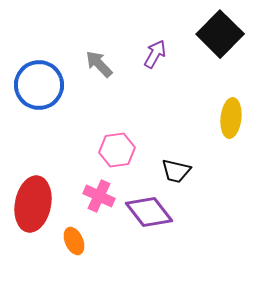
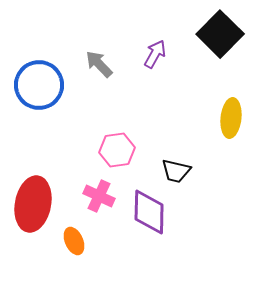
purple diamond: rotated 39 degrees clockwise
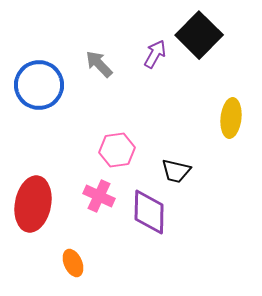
black square: moved 21 px left, 1 px down
orange ellipse: moved 1 px left, 22 px down
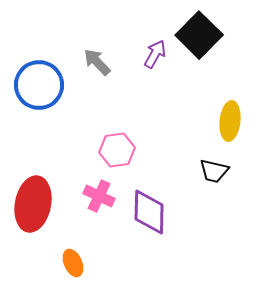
gray arrow: moved 2 px left, 2 px up
yellow ellipse: moved 1 px left, 3 px down
black trapezoid: moved 38 px right
